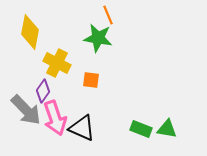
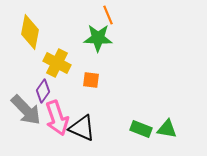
green star: rotated 8 degrees counterclockwise
pink arrow: moved 2 px right
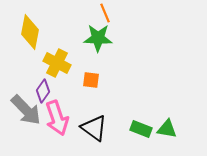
orange line: moved 3 px left, 2 px up
black triangle: moved 12 px right; rotated 12 degrees clockwise
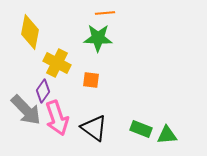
orange line: rotated 72 degrees counterclockwise
green triangle: moved 6 px down; rotated 15 degrees counterclockwise
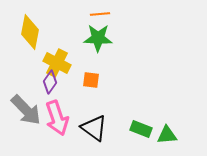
orange line: moved 5 px left, 1 px down
purple diamond: moved 7 px right, 9 px up
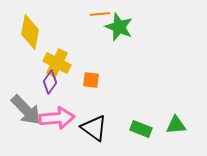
green star: moved 21 px right, 11 px up; rotated 20 degrees clockwise
pink arrow: rotated 76 degrees counterclockwise
green triangle: moved 9 px right, 10 px up
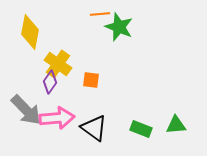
yellow cross: moved 1 px right, 1 px down; rotated 8 degrees clockwise
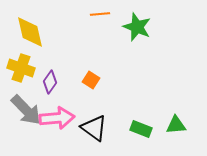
green star: moved 18 px right
yellow diamond: rotated 24 degrees counterclockwise
yellow cross: moved 37 px left, 4 px down; rotated 16 degrees counterclockwise
orange square: rotated 24 degrees clockwise
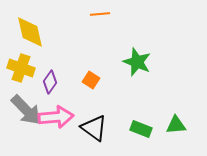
green star: moved 35 px down
pink arrow: moved 1 px left, 1 px up
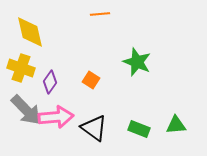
green rectangle: moved 2 px left
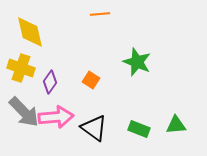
gray arrow: moved 2 px left, 2 px down
